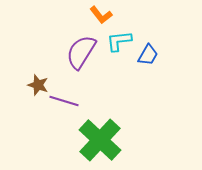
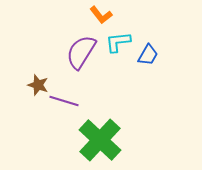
cyan L-shape: moved 1 px left, 1 px down
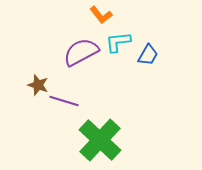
purple semicircle: rotated 30 degrees clockwise
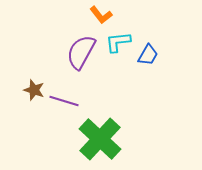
purple semicircle: rotated 33 degrees counterclockwise
brown star: moved 4 px left, 5 px down
green cross: moved 1 px up
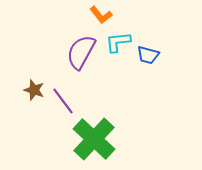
blue trapezoid: rotated 75 degrees clockwise
purple line: moved 1 px left; rotated 36 degrees clockwise
green cross: moved 6 px left
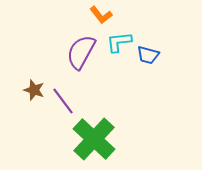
cyan L-shape: moved 1 px right
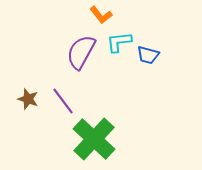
brown star: moved 6 px left, 9 px down
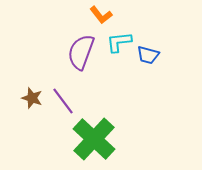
purple semicircle: rotated 9 degrees counterclockwise
brown star: moved 4 px right, 1 px up
